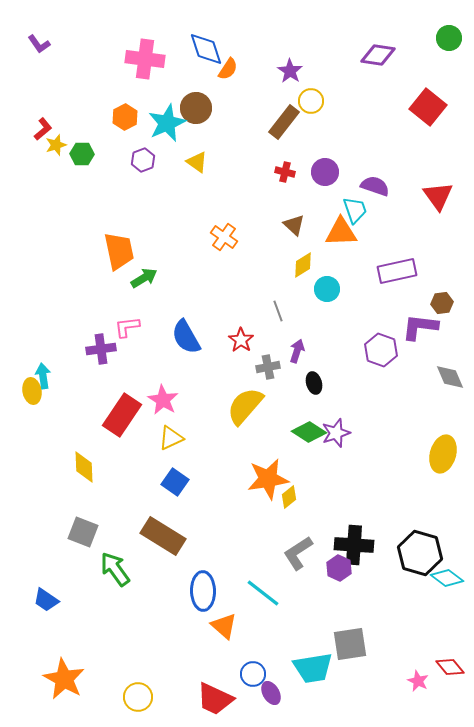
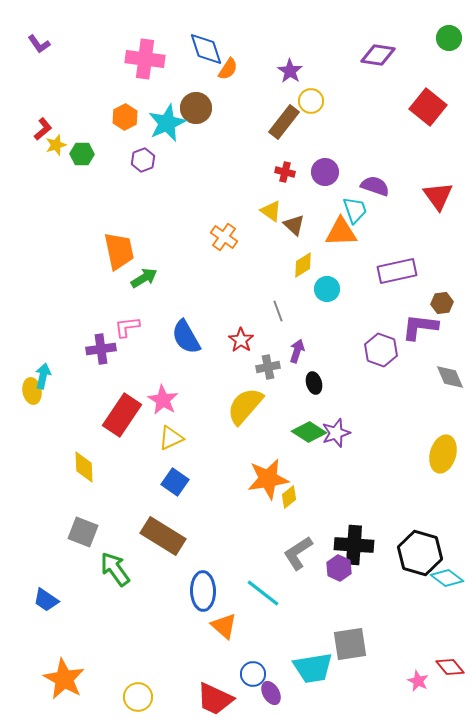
yellow triangle at (197, 162): moved 74 px right, 49 px down
cyan arrow at (43, 376): rotated 20 degrees clockwise
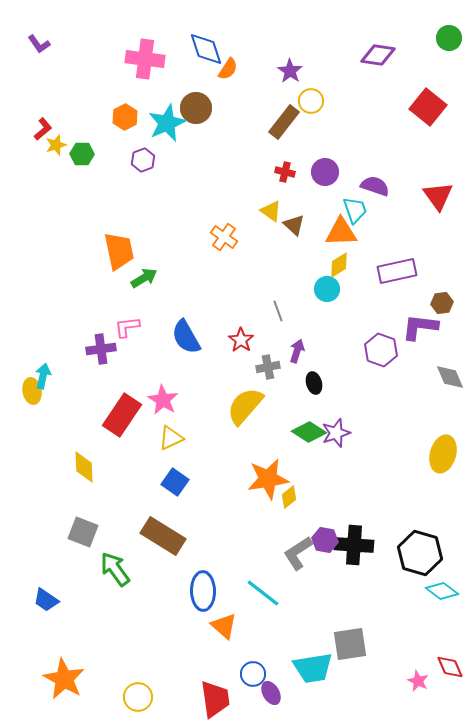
yellow diamond at (303, 265): moved 36 px right
purple hexagon at (339, 568): moved 14 px left, 28 px up; rotated 15 degrees counterclockwise
cyan diamond at (447, 578): moved 5 px left, 13 px down
red diamond at (450, 667): rotated 16 degrees clockwise
red trapezoid at (215, 699): rotated 123 degrees counterclockwise
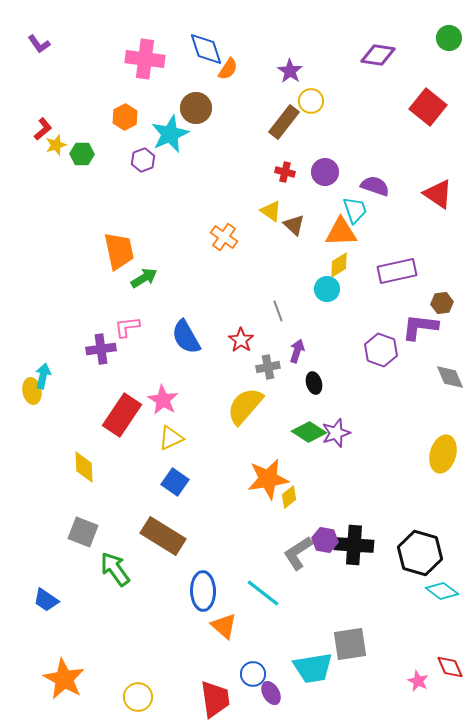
cyan star at (167, 123): moved 3 px right, 11 px down
red triangle at (438, 196): moved 2 px up; rotated 20 degrees counterclockwise
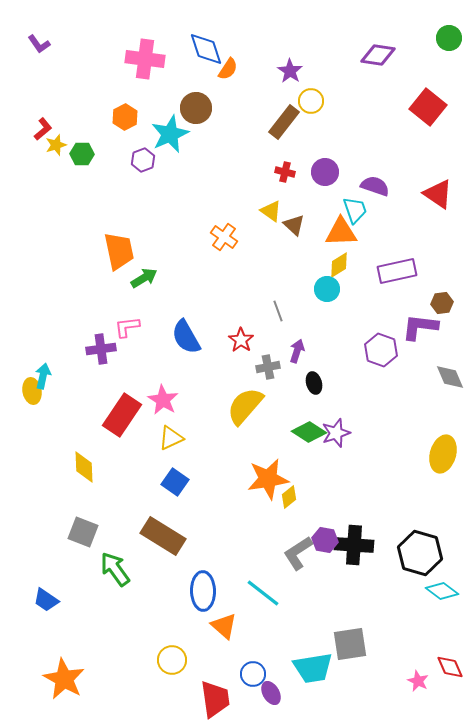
yellow circle at (138, 697): moved 34 px right, 37 px up
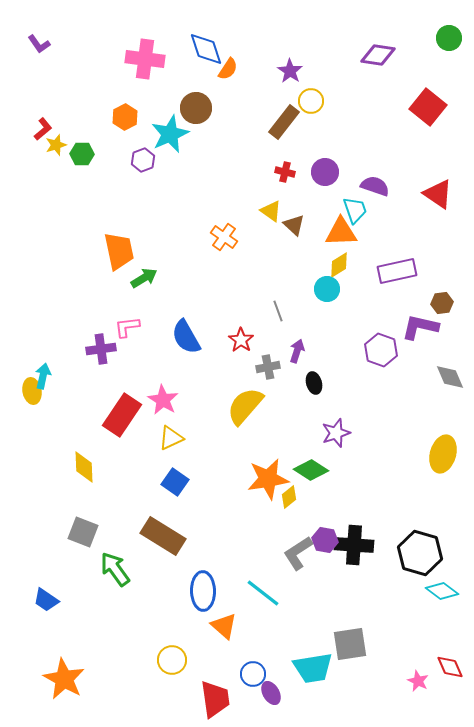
purple L-shape at (420, 327): rotated 6 degrees clockwise
green diamond at (309, 432): moved 2 px right, 38 px down
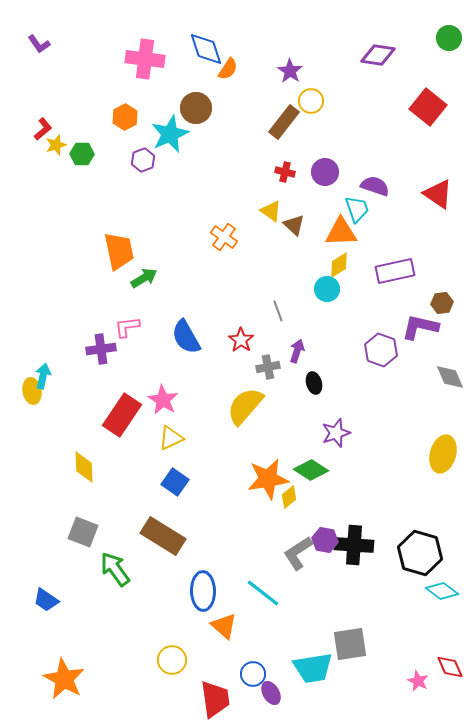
cyan trapezoid at (355, 210): moved 2 px right, 1 px up
purple rectangle at (397, 271): moved 2 px left
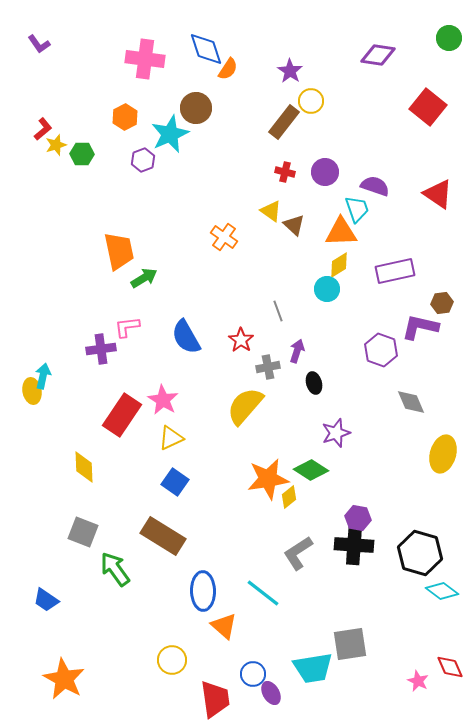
gray diamond at (450, 377): moved 39 px left, 25 px down
purple hexagon at (325, 540): moved 33 px right, 22 px up
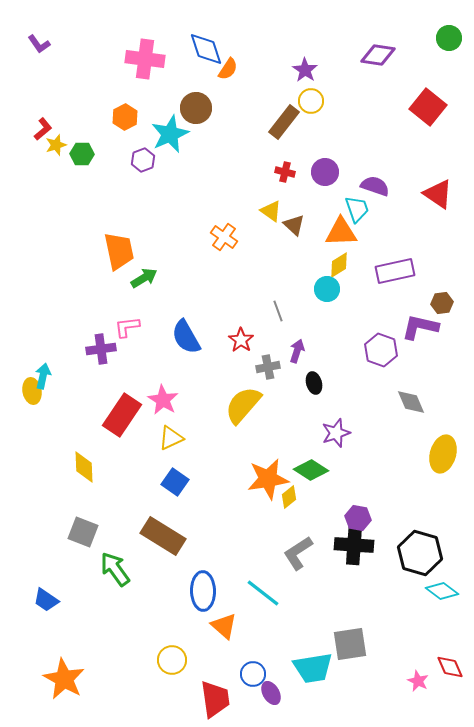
purple star at (290, 71): moved 15 px right, 1 px up
yellow semicircle at (245, 406): moved 2 px left, 1 px up
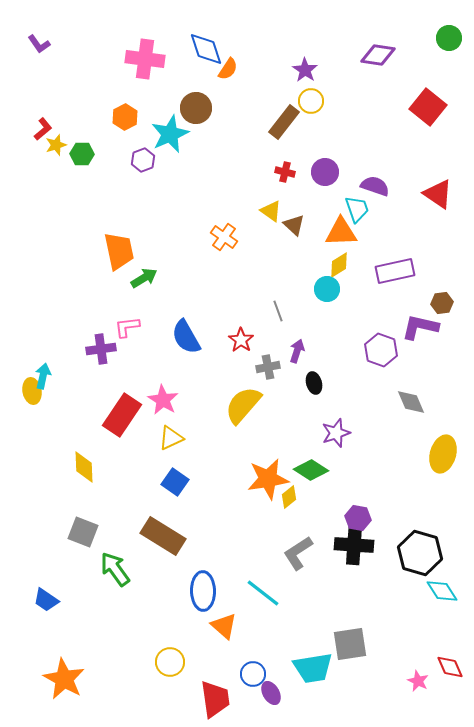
cyan diamond at (442, 591): rotated 20 degrees clockwise
yellow circle at (172, 660): moved 2 px left, 2 px down
